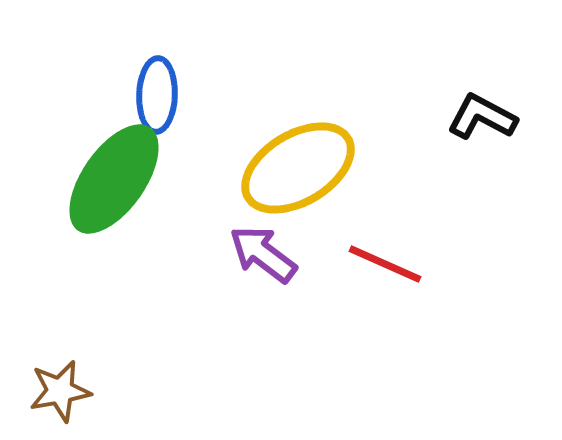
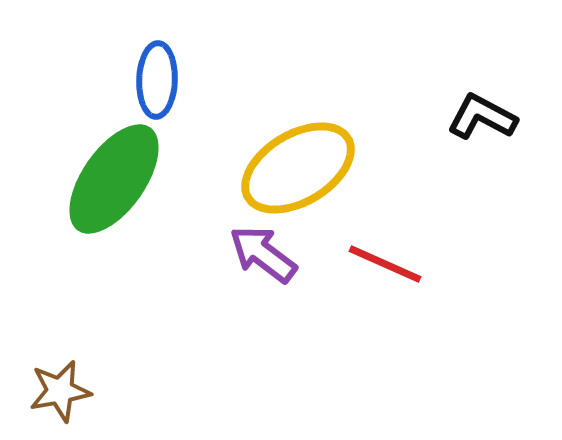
blue ellipse: moved 15 px up
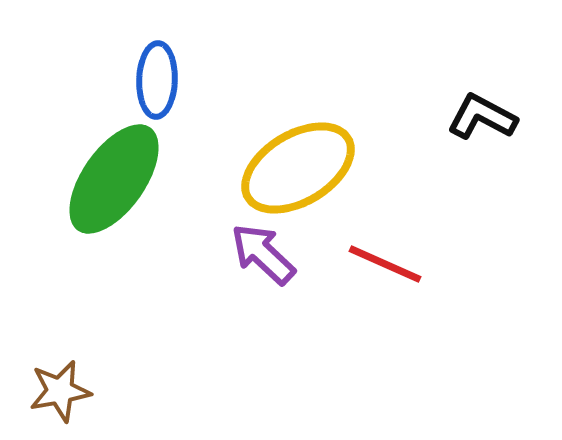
purple arrow: rotated 6 degrees clockwise
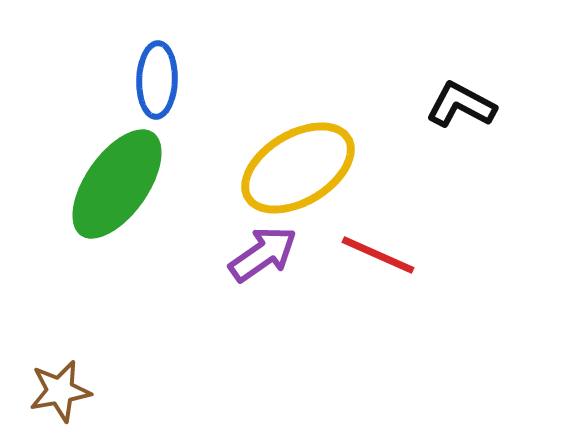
black L-shape: moved 21 px left, 12 px up
green ellipse: moved 3 px right, 5 px down
purple arrow: rotated 102 degrees clockwise
red line: moved 7 px left, 9 px up
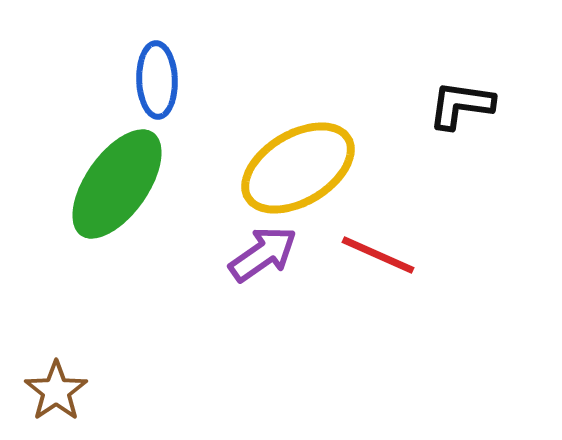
blue ellipse: rotated 4 degrees counterclockwise
black L-shape: rotated 20 degrees counterclockwise
brown star: moved 4 px left; rotated 24 degrees counterclockwise
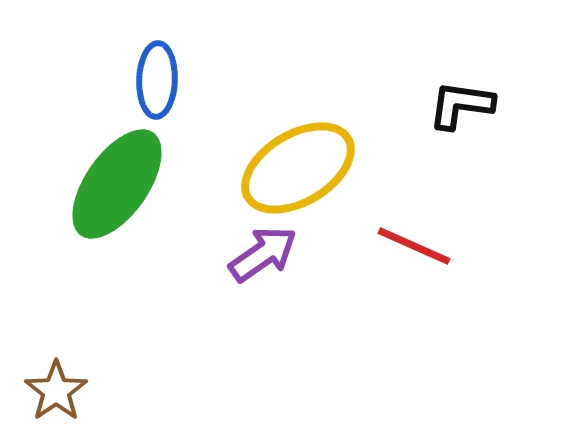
blue ellipse: rotated 4 degrees clockwise
red line: moved 36 px right, 9 px up
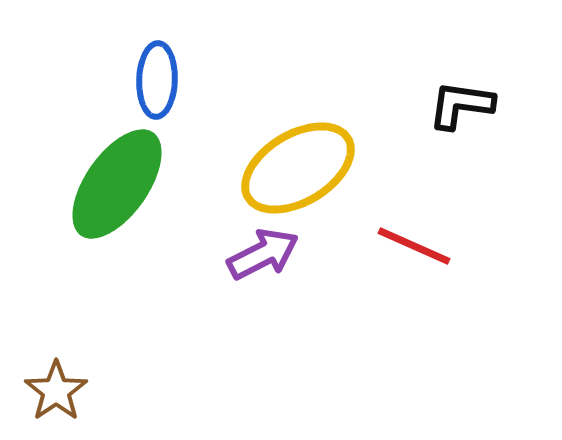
purple arrow: rotated 8 degrees clockwise
